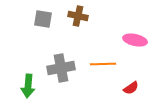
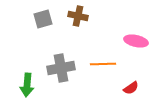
gray square: rotated 24 degrees counterclockwise
pink ellipse: moved 1 px right, 1 px down
green arrow: moved 1 px left, 1 px up
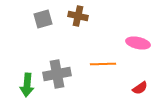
pink ellipse: moved 2 px right, 2 px down
gray cross: moved 4 px left, 6 px down
red semicircle: moved 9 px right
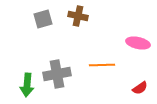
orange line: moved 1 px left, 1 px down
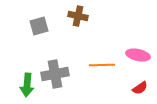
gray square: moved 4 px left, 7 px down
pink ellipse: moved 12 px down
gray cross: moved 2 px left
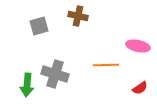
pink ellipse: moved 9 px up
orange line: moved 4 px right
gray cross: rotated 28 degrees clockwise
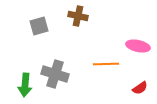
orange line: moved 1 px up
green arrow: moved 2 px left
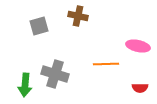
red semicircle: rotated 35 degrees clockwise
